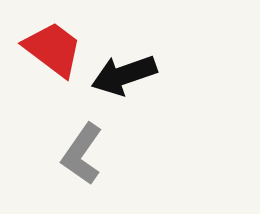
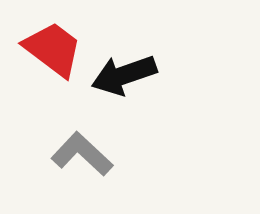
gray L-shape: rotated 98 degrees clockwise
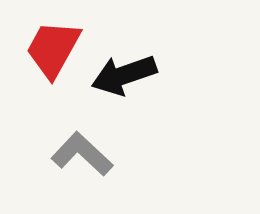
red trapezoid: rotated 98 degrees counterclockwise
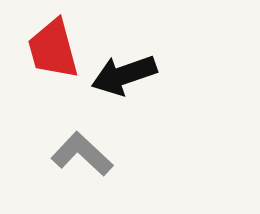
red trapezoid: rotated 44 degrees counterclockwise
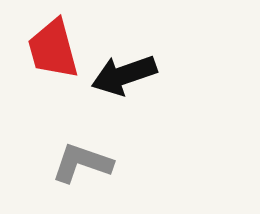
gray L-shape: moved 9 px down; rotated 24 degrees counterclockwise
